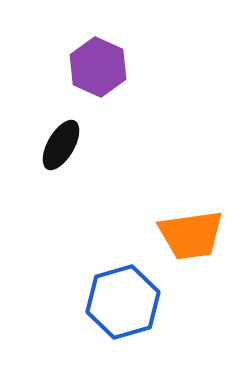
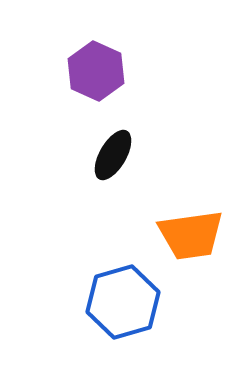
purple hexagon: moved 2 px left, 4 px down
black ellipse: moved 52 px right, 10 px down
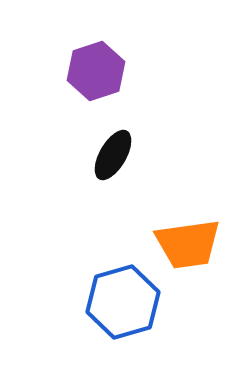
purple hexagon: rotated 18 degrees clockwise
orange trapezoid: moved 3 px left, 9 px down
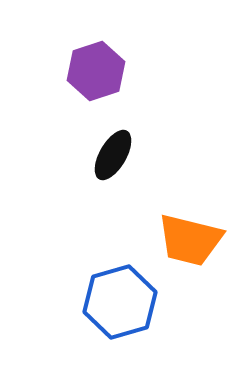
orange trapezoid: moved 2 px right, 4 px up; rotated 22 degrees clockwise
blue hexagon: moved 3 px left
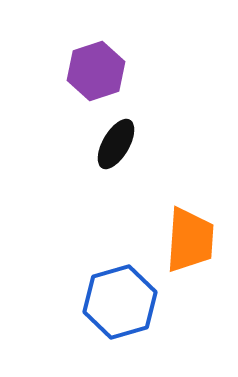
black ellipse: moved 3 px right, 11 px up
orange trapezoid: rotated 100 degrees counterclockwise
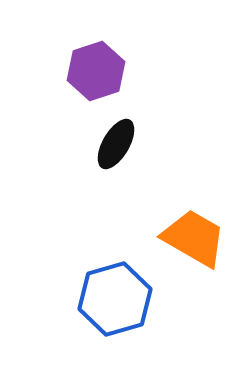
orange trapezoid: moved 4 px right, 2 px up; rotated 64 degrees counterclockwise
blue hexagon: moved 5 px left, 3 px up
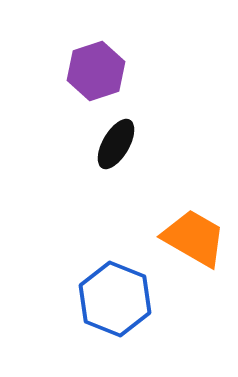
blue hexagon: rotated 22 degrees counterclockwise
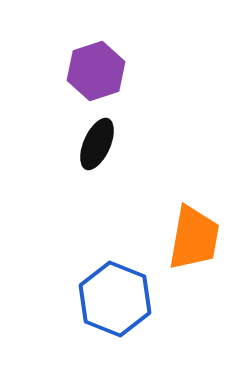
black ellipse: moved 19 px left; rotated 6 degrees counterclockwise
orange trapezoid: rotated 70 degrees clockwise
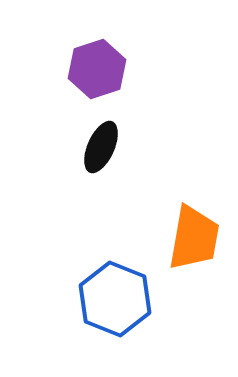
purple hexagon: moved 1 px right, 2 px up
black ellipse: moved 4 px right, 3 px down
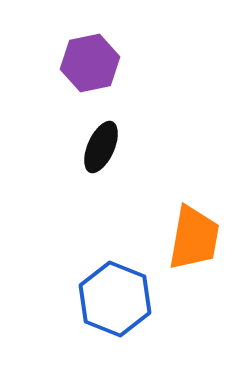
purple hexagon: moved 7 px left, 6 px up; rotated 6 degrees clockwise
